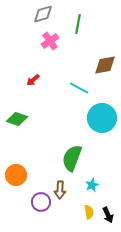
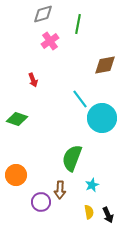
red arrow: rotated 72 degrees counterclockwise
cyan line: moved 1 px right, 11 px down; rotated 24 degrees clockwise
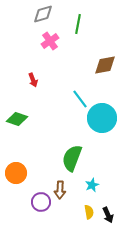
orange circle: moved 2 px up
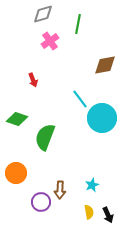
green semicircle: moved 27 px left, 21 px up
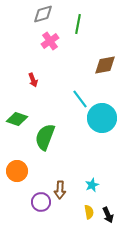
orange circle: moved 1 px right, 2 px up
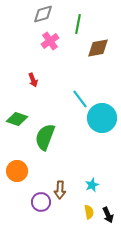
brown diamond: moved 7 px left, 17 px up
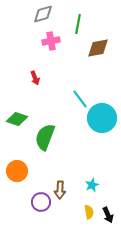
pink cross: moved 1 px right; rotated 24 degrees clockwise
red arrow: moved 2 px right, 2 px up
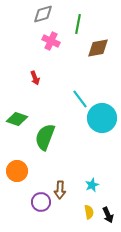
pink cross: rotated 36 degrees clockwise
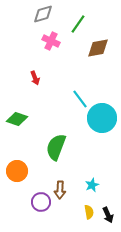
green line: rotated 24 degrees clockwise
green semicircle: moved 11 px right, 10 px down
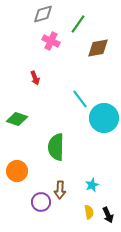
cyan circle: moved 2 px right
green semicircle: rotated 20 degrees counterclockwise
